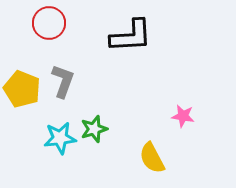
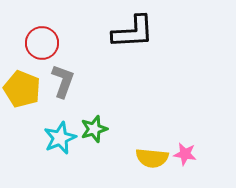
red circle: moved 7 px left, 20 px down
black L-shape: moved 2 px right, 4 px up
pink star: moved 2 px right, 38 px down
cyan star: rotated 16 degrees counterclockwise
yellow semicircle: rotated 56 degrees counterclockwise
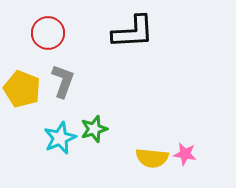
red circle: moved 6 px right, 10 px up
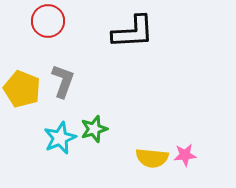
red circle: moved 12 px up
pink star: moved 1 px down; rotated 15 degrees counterclockwise
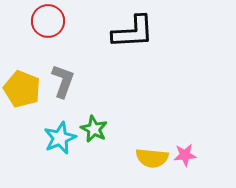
green star: rotated 28 degrees counterclockwise
